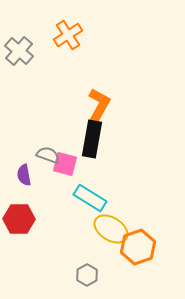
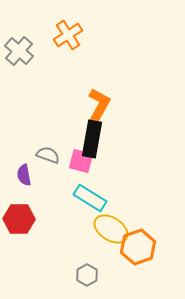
pink square: moved 16 px right, 3 px up
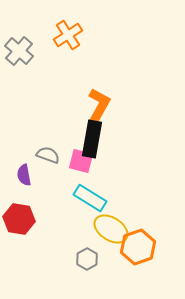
red hexagon: rotated 8 degrees clockwise
gray hexagon: moved 16 px up
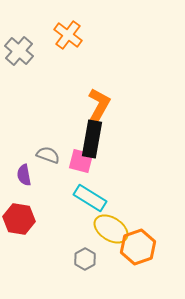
orange cross: rotated 20 degrees counterclockwise
gray hexagon: moved 2 px left
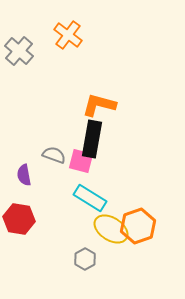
orange L-shape: rotated 104 degrees counterclockwise
gray semicircle: moved 6 px right
orange hexagon: moved 21 px up
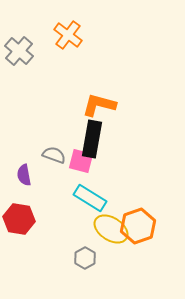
gray hexagon: moved 1 px up
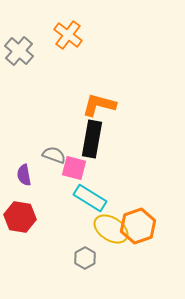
pink square: moved 7 px left, 7 px down
red hexagon: moved 1 px right, 2 px up
